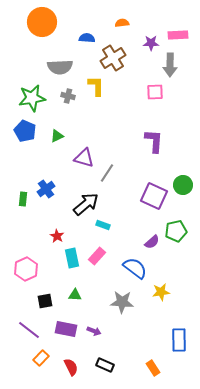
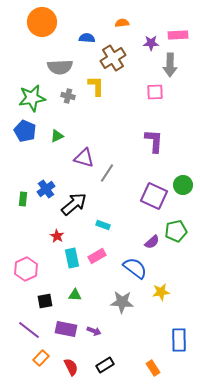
black arrow at (86, 204): moved 12 px left
pink rectangle at (97, 256): rotated 18 degrees clockwise
black rectangle at (105, 365): rotated 54 degrees counterclockwise
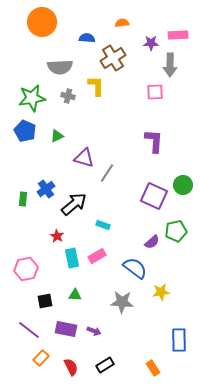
pink hexagon at (26, 269): rotated 15 degrees clockwise
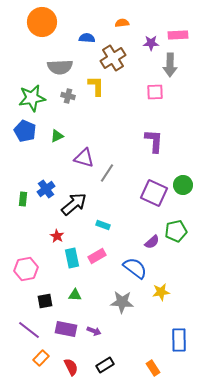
purple square at (154, 196): moved 3 px up
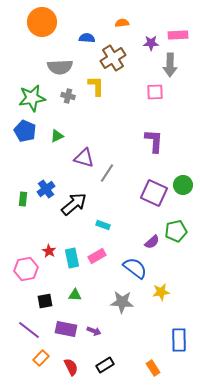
red star at (57, 236): moved 8 px left, 15 px down
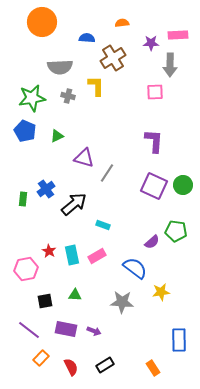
purple square at (154, 193): moved 7 px up
green pentagon at (176, 231): rotated 20 degrees clockwise
cyan rectangle at (72, 258): moved 3 px up
